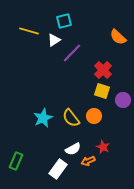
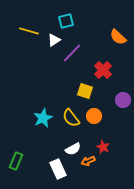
cyan square: moved 2 px right
yellow square: moved 17 px left
white rectangle: rotated 60 degrees counterclockwise
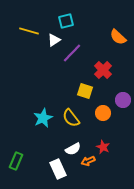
orange circle: moved 9 px right, 3 px up
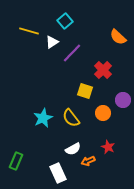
cyan square: moved 1 px left; rotated 28 degrees counterclockwise
white triangle: moved 2 px left, 2 px down
red star: moved 5 px right
white rectangle: moved 4 px down
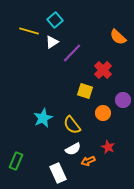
cyan square: moved 10 px left, 1 px up
yellow semicircle: moved 1 px right, 7 px down
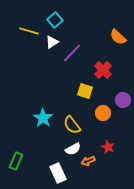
cyan star: rotated 12 degrees counterclockwise
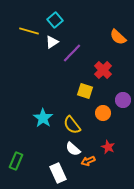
white semicircle: rotated 70 degrees clockwise
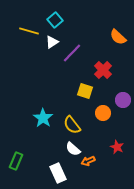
red star: moved 9 px right
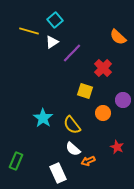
red cross: moved 2 px up
